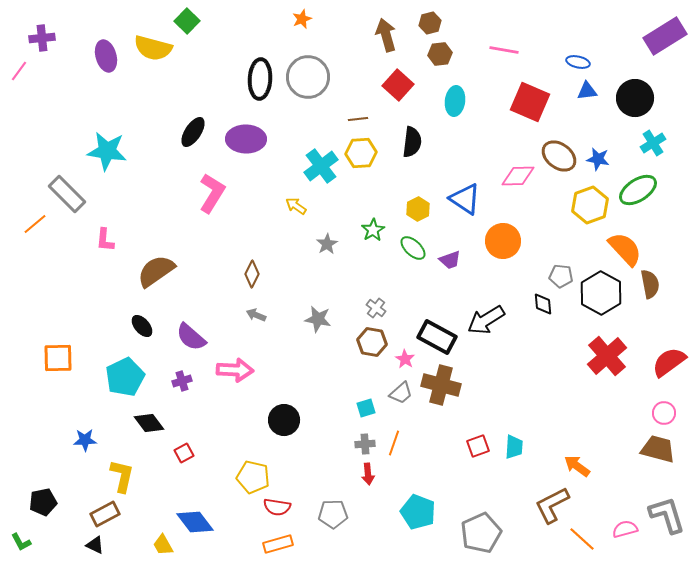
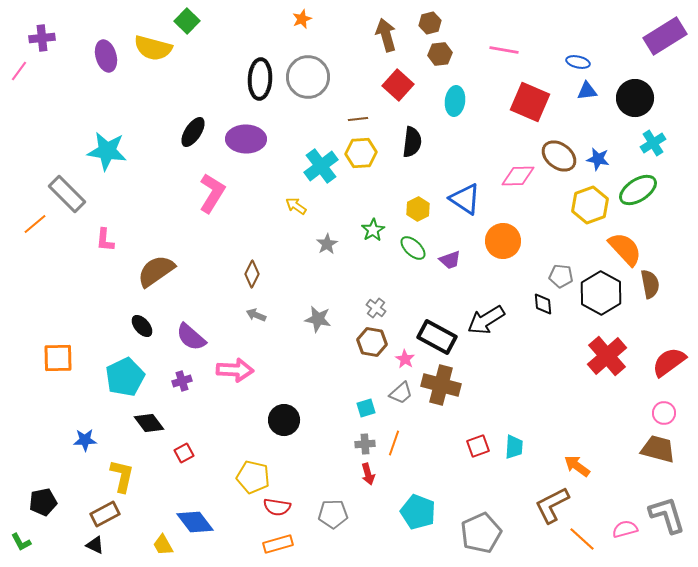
red arrow at (368, 474): rotated 10 degrees counterclockwise
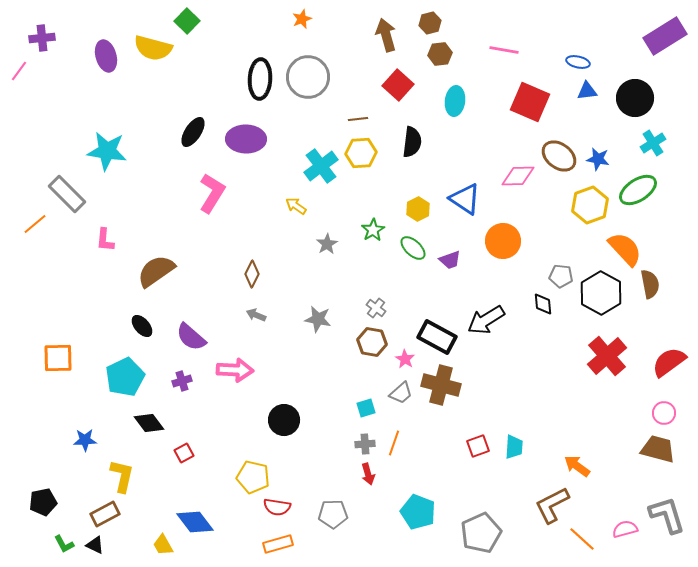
green L-shape at (21, 542): moved 43 px right, 2 px down
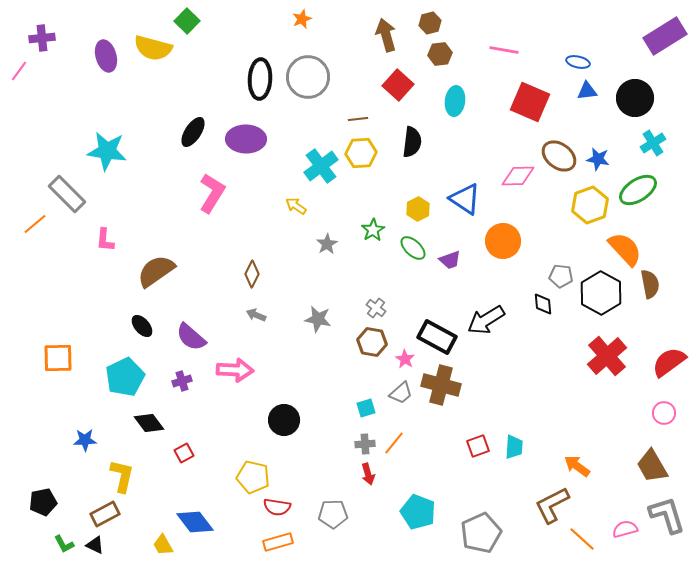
orange line at (394, 443): rotated 20 degrees clockwise
brown trapezoid at (658, 449): moved 6 px left, 17 px down; rotated 135 degrees counterclockwise
orange rectangle at (278, 544): moved 2 px up
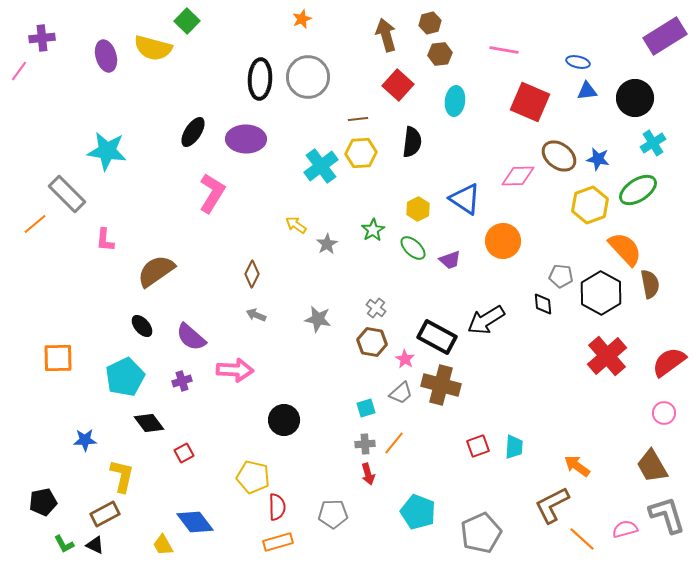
yellow arrow at (296, 206): moved 19 px down
red semicircle at (277, 507): rotated 100 degrees counterclockwise
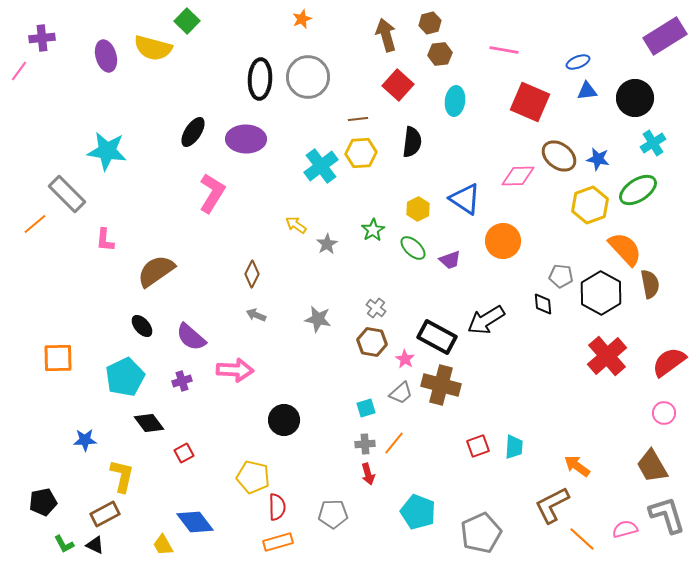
blue ellipse at (578, 62): rotated 35 degrees counterclockwise
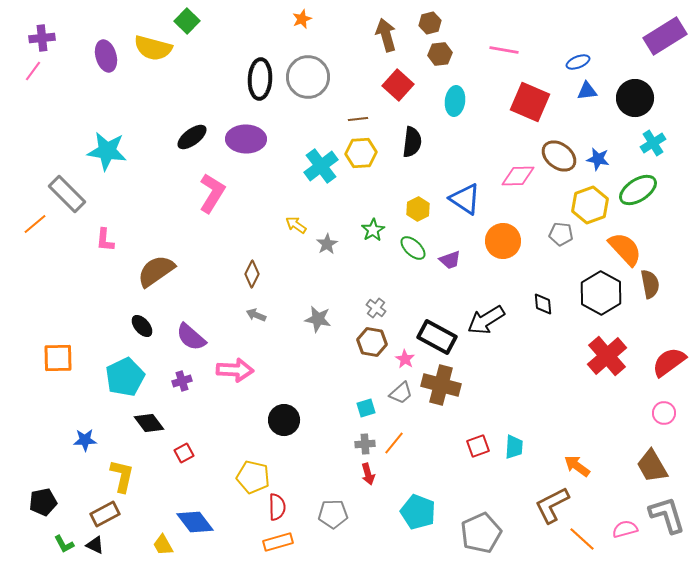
pink line at (19, 71): moved 14 px right
black ellipse at (193, 132): moved 1 px left, 5 px down; rotated 20 degrees clockwise
gray pentagon at (561, 276): moved 42 px up
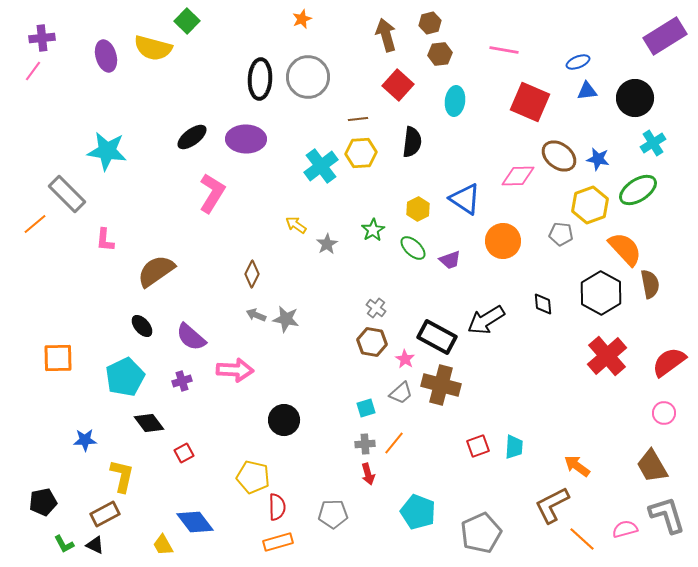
gray star at (318, 319): moved 32 px left
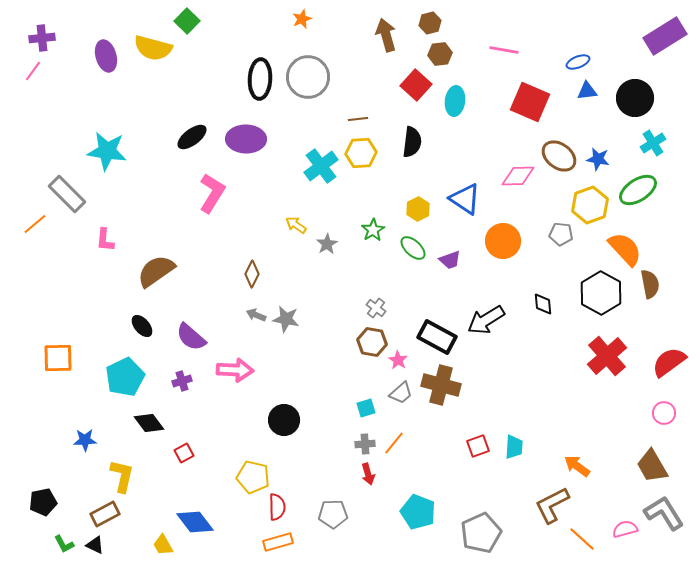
red square at (398, 85): moved 18 px right
pink star at (405, 359): moved 7 px left, 1 px down
gray L-shape at (667, 515): moved 3 px left, 2 px up; rotated 15 degrees counterclockwise
